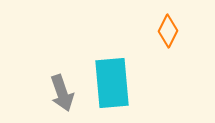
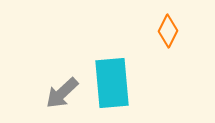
gray arrow: rotated 66 degrees clockwise
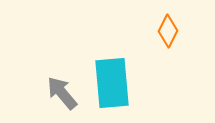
gray arrow: rotated 93 degrees clockwise
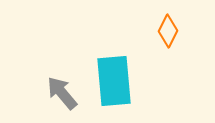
cyan rectangle: moved 2 px right, 2 px up
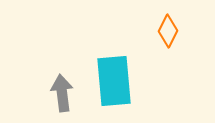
gray arrow: rotated 33 degrees clockwise
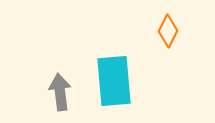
gray arrow: moved 2 px left, 1 px up
